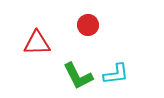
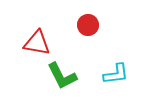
red triangle: rotated 12 degrees clockwise
green L-shape: moved 16 px left
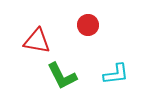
red triangle: moved 2 px up
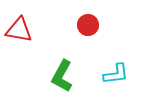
red triangle: moved 18 px left, 11 px up
green L-shape: rotated 56 degrees clockwise
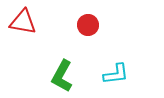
red triangle: moved 4 px right, 8 px up
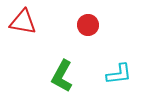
cyan L-shape: moved 3 px right
